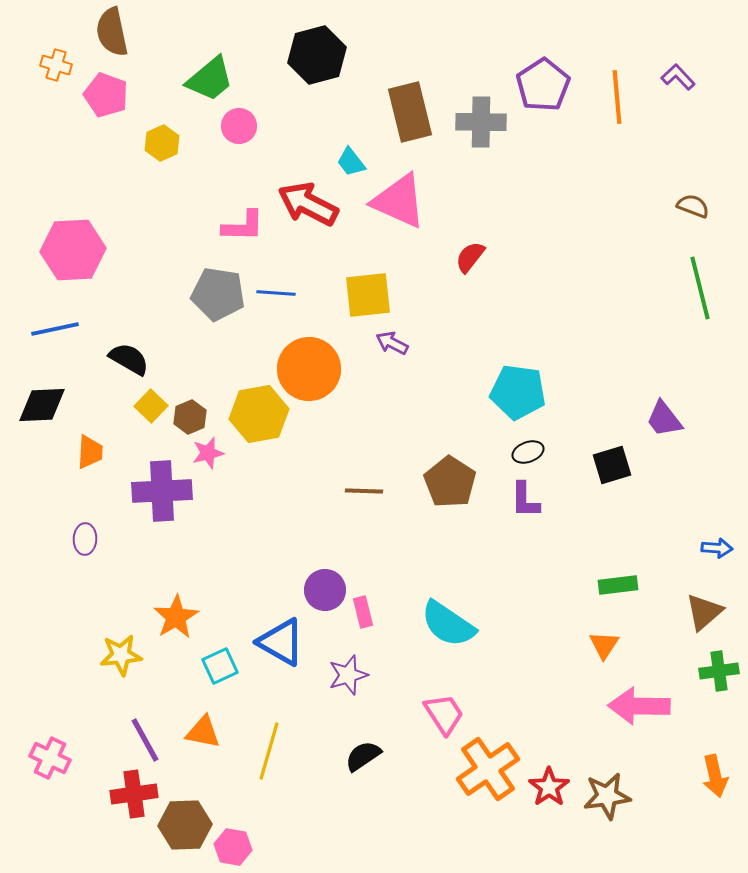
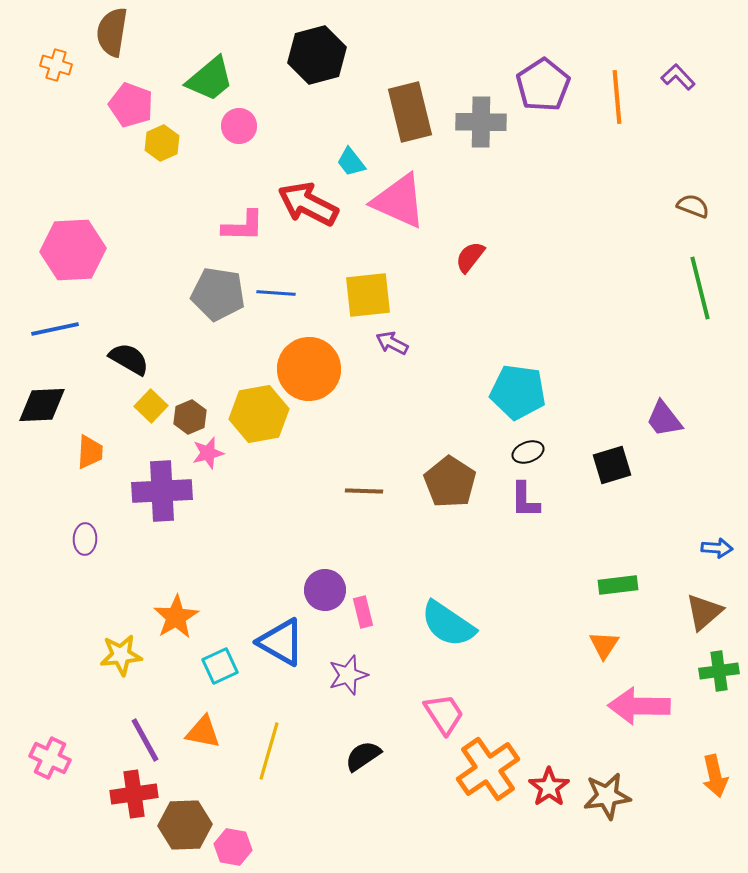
brown semicircle at (112, 32): rotated 21 degrees clockwise
pink pentagon at (106, 95): moved 25 px right, 10 px down
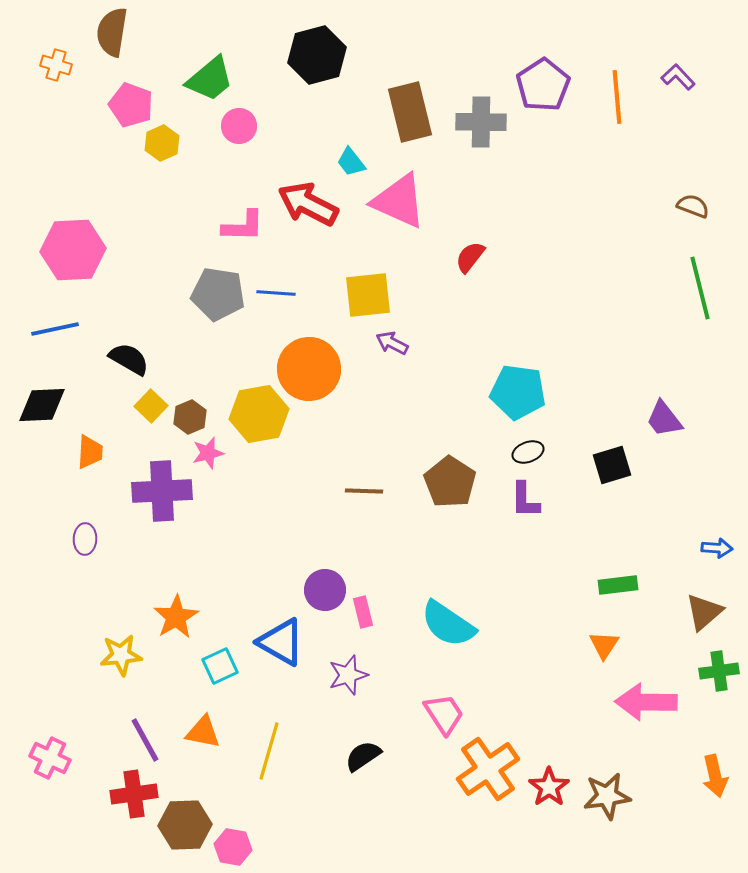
pink arrow at (639, 706): moved 7 px right, 4 px up
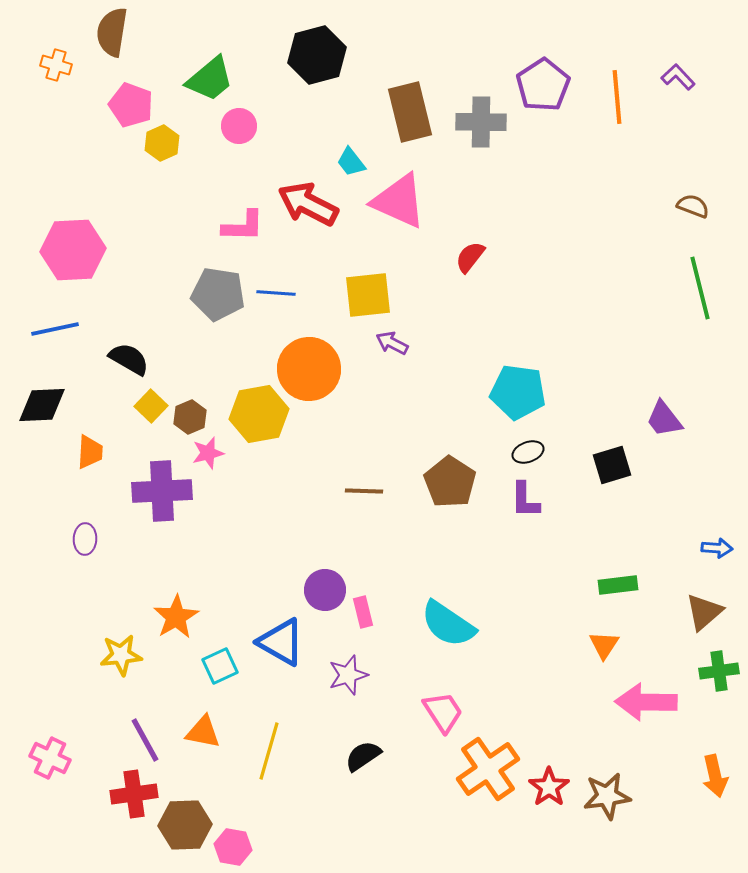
pink trapezoid at (444, 714): moved 1 px left, 2 px up
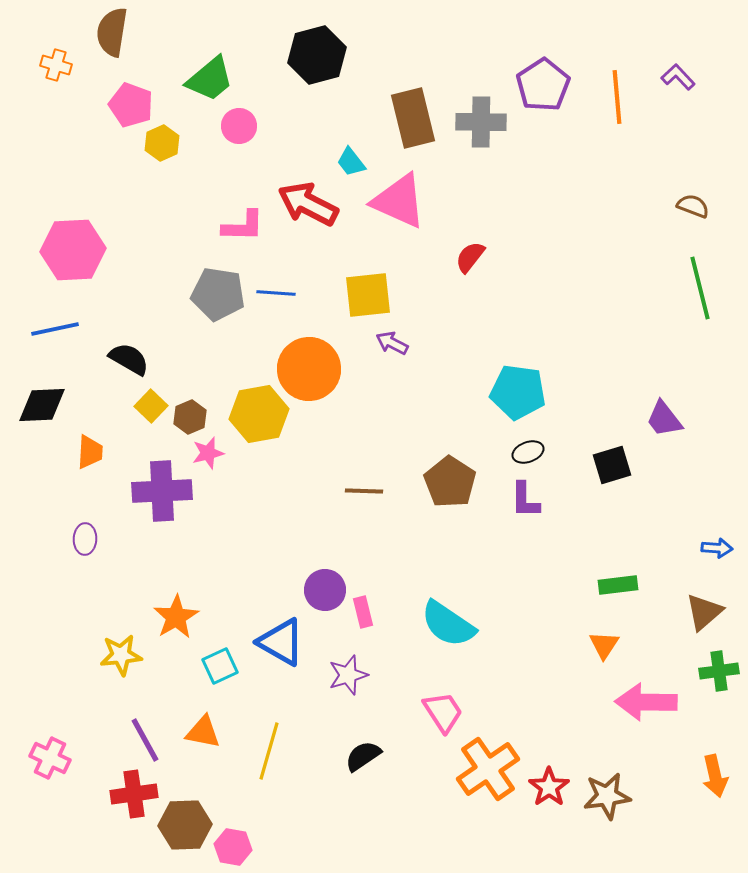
brown rectangle at (410, 112): moved 3 px right, 6 px down
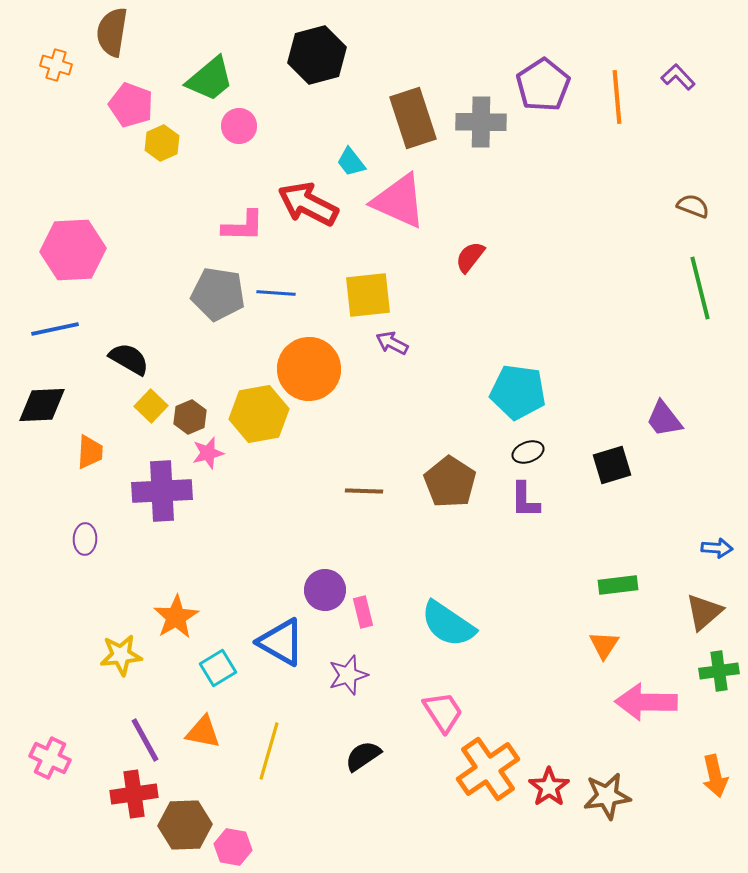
brown rectangle at (413, 118): rotated 4 degrees counterclockwise
cyan square at (220, 666): moved 2 px left, 2 px down; rotated 6 degrees counterclockwise
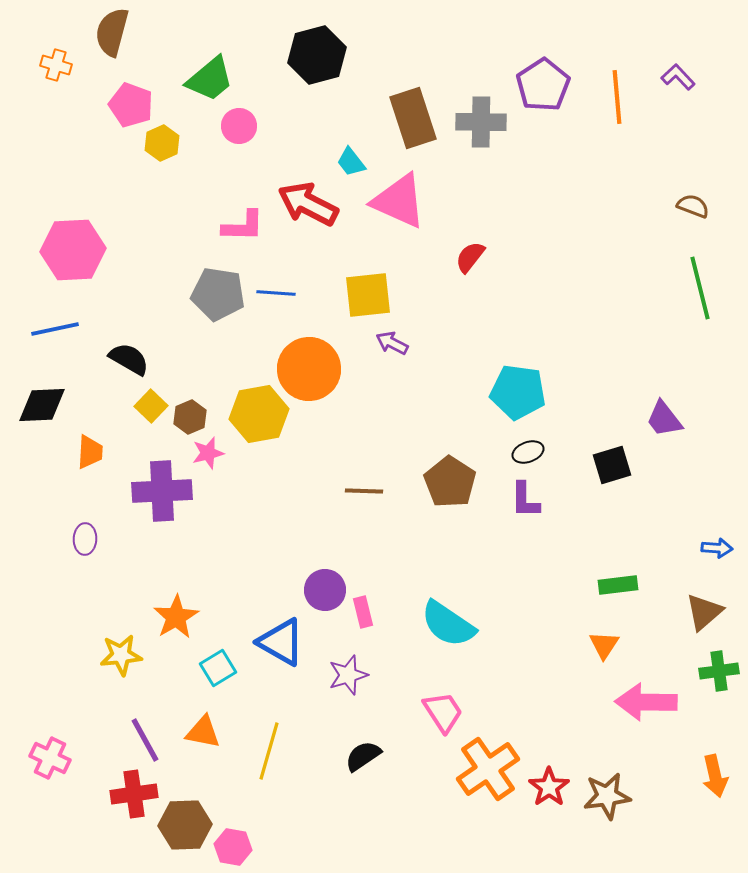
brown semicircle at (112, 32): rotated 6 degrees clockwise
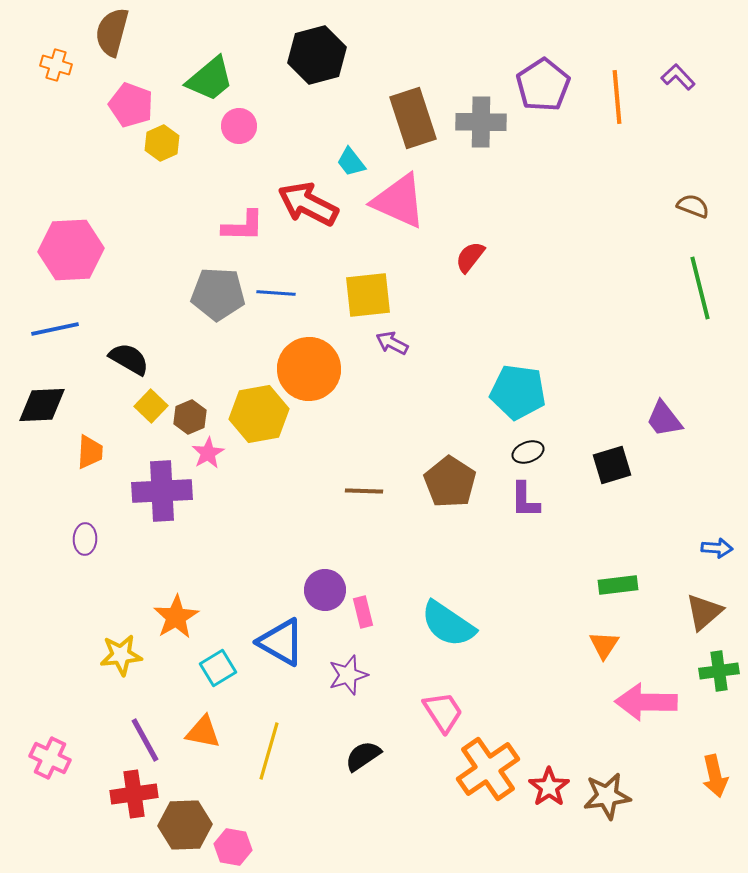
pink hexagon at (73, 250): moved 2 px left
gray pentagon at (218, 294): rotated 6 degrees counterclockwise
pink star at (208, 453): rotated 16 degrees counterclockwise
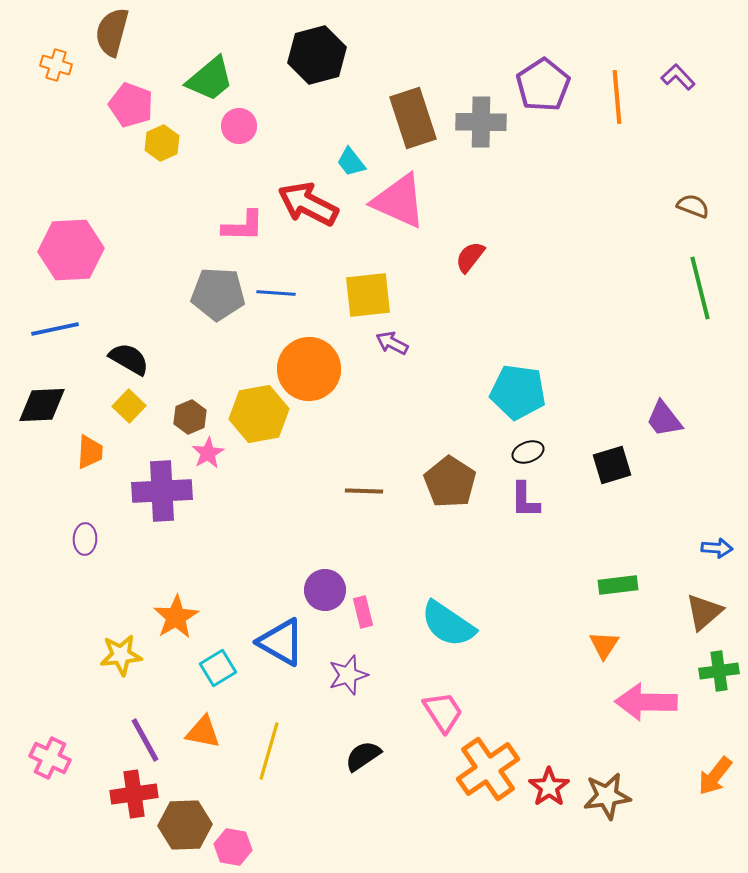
yellow square at (151, 406): moved 22 px left
orange arrow at (715, 776): rotated 51 degrees clockwise
